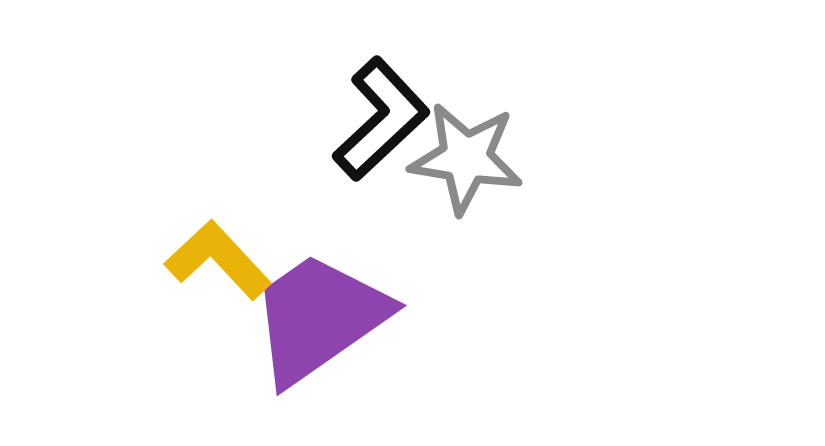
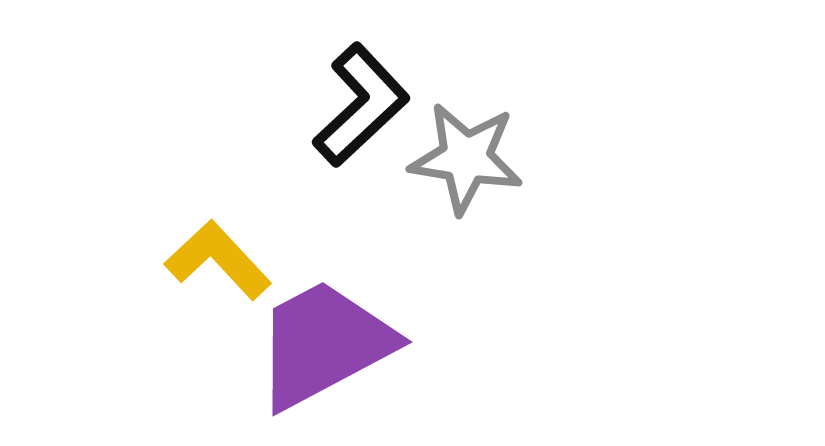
black L-shape: moved 20 px left, 14 px up
purple trapezoid: moved 5 px right, 26 px down; rotated 7 degrees clockwise
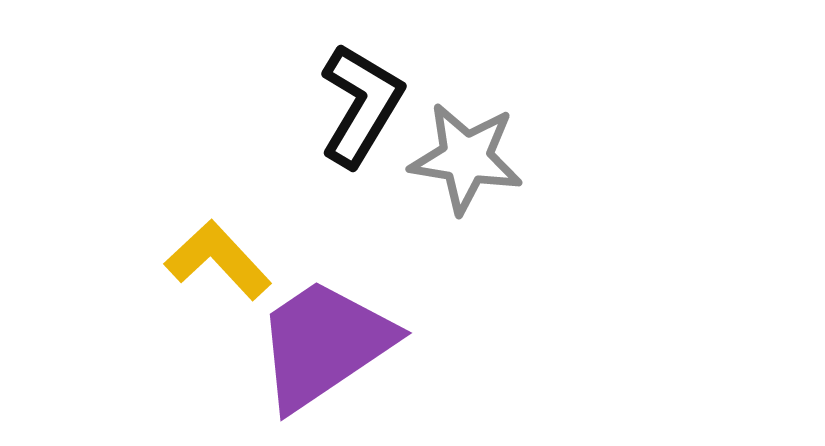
black L-shape: rotated 16 degrees counterclockwise
purple trapezoid: rotated 6 degrees counterclockwise
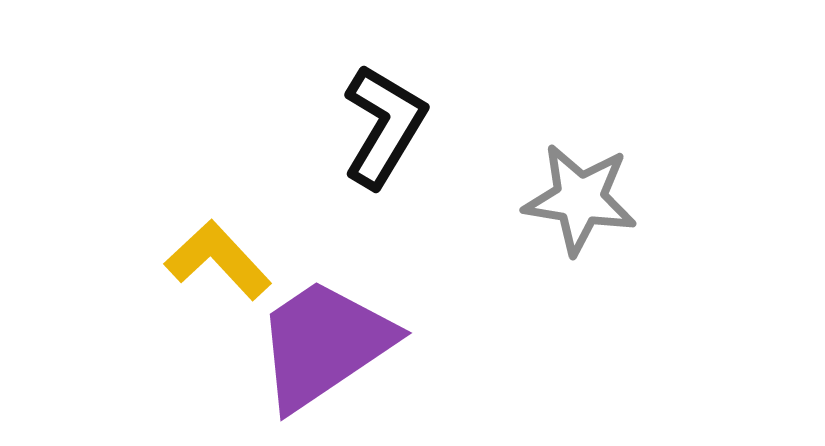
black L-shape: moved 23 px right, 21 px down
gray star: moved 114 px right, 41 px down
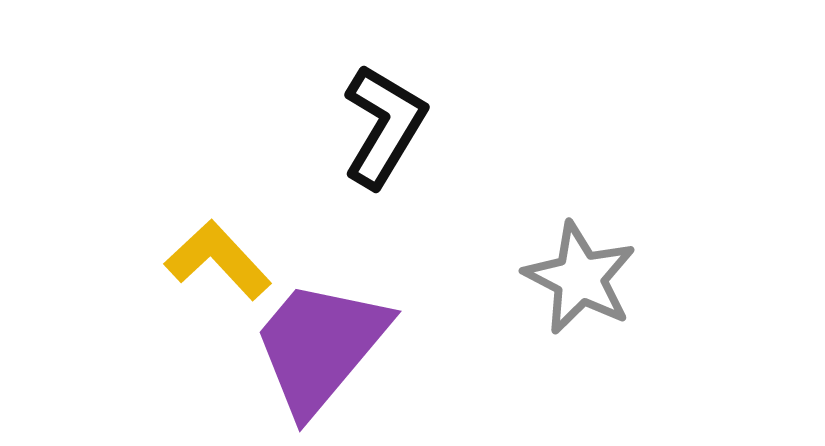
gray star: moved 79 px down; rotated 18 degrees clockwise
purple trapezoid: moved 4 px left, 2 px down; rotated 16 degrees counterclockwise
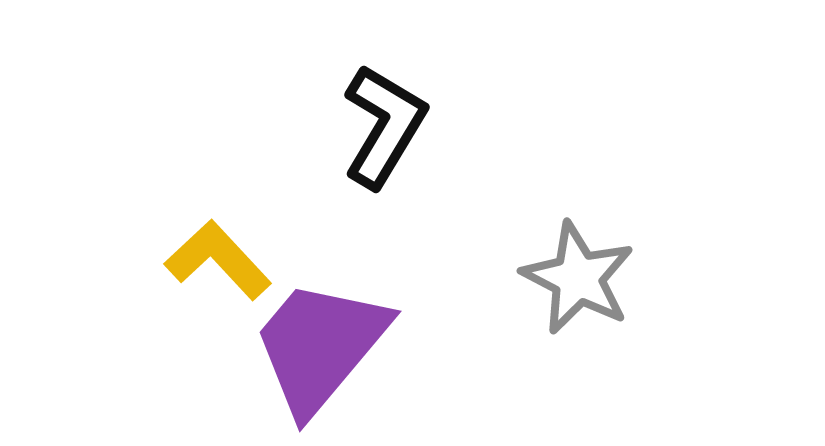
gray star: moved 2 px left
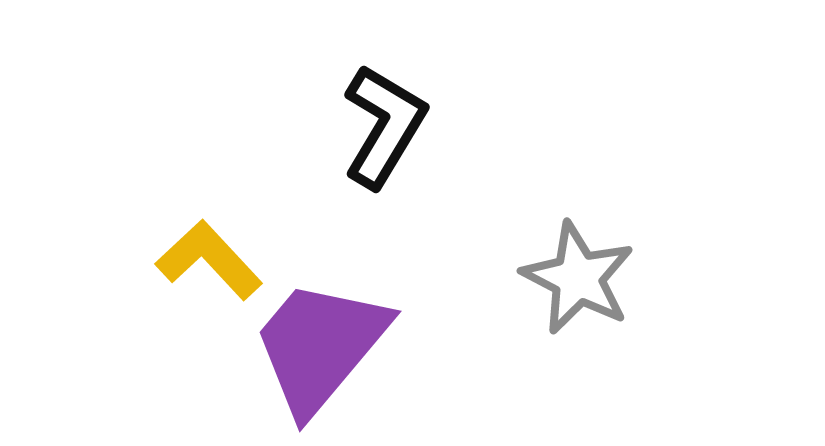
yellow L-shape: moved 9 px left
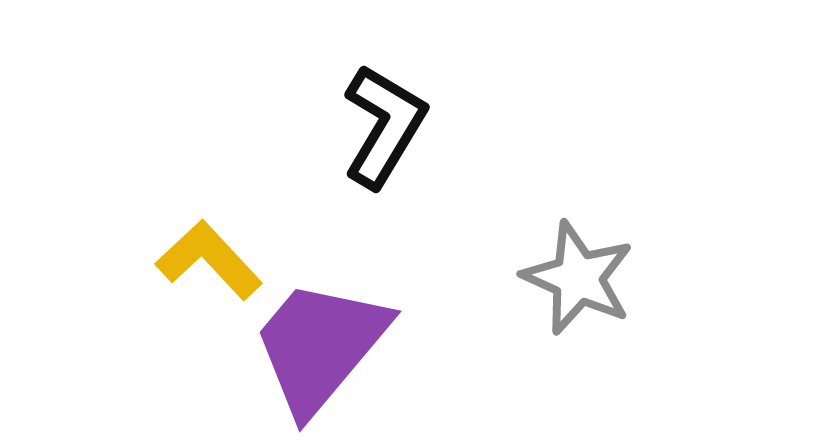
gray star: rotated 3 degrees counterclockwise
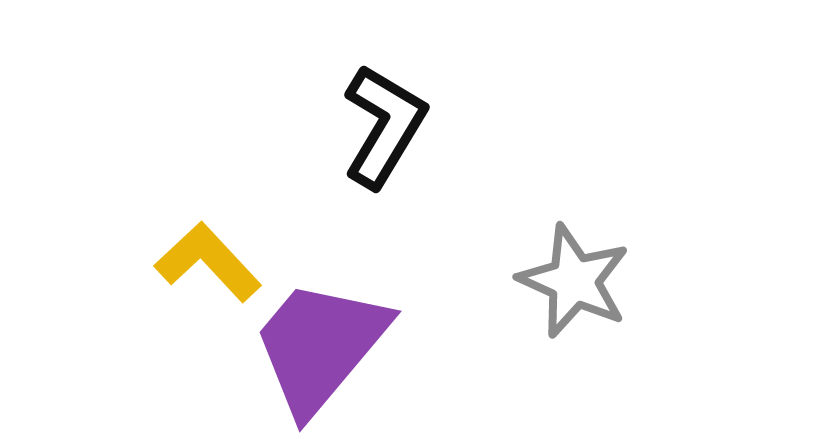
yellow L-shape: moved 1 px left, 2 px down
gray star: moved 4 px left, 3 px down
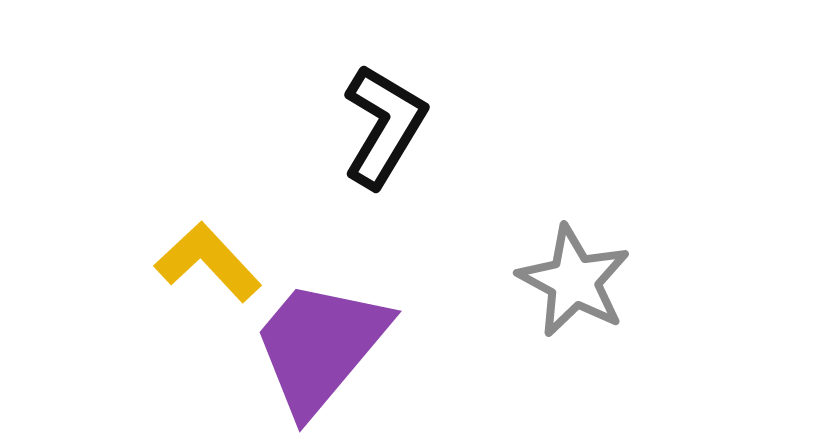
gray star: rotated 4 degrees clockwise
